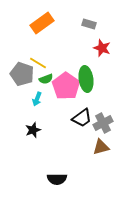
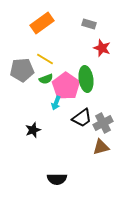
yellow line: moved 7 px right, 4 px up
gray pentagon: moved 4 px up; rotated 25 degrees counterclockwise
cyan arrow: moved 19 px right, 4 px down
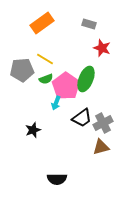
green ellipse: rotated 30 degrees clockwise
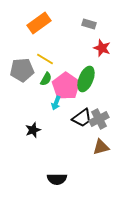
orange rectangle: moved 3 px left
green semicircle: rotated 40 degrees counterclockwise
gray cross: moved 4 px left, 4 px up
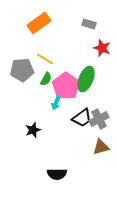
black semicircle: moved 5 px up
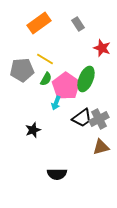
gray rectangle: moved 11 px left; rotated 40 degrees clockwise
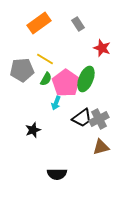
pink pentagon: moved 3 px up
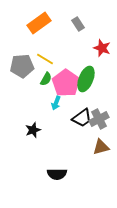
gray pentagon: moved 4 px up
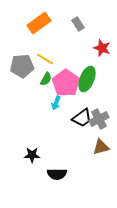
green ellipse: moved 1 px right
black star: moved 1 px left, 25 px down; rotated 21 degrees clockwise
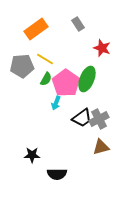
orange rectangle: moved 3 px left, 6 px down
